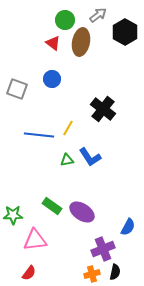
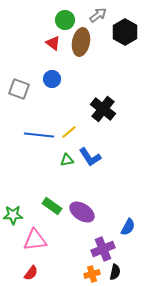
gray square: moved 2 px right
yellow line: moved 1 px right, 4 px down; rotated 21 degrees clockwise
red semicircle: moved 2 px right
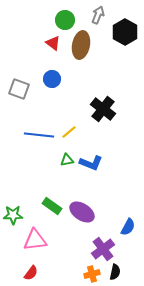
gray arrow: rotated 30 degrees counterclockwise
brown ellipse: moved 3 px down
blue L-shape: moved 1 px right, 6 px down; rotated 35 degrees counterclockwise
purple cross: rotated 15 degrees counterclockwise
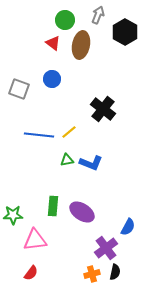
green rectangle: moved 1 px right; rotated 60 degrees clockwise
purple cross: moved 3 px right, 1 px up
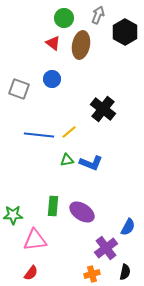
green circle: moved 1 px left, 2 px up
black semicircle: moved 10 px right
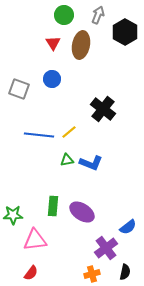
green circle: moved 3 px up
red triangle: rotated 21 degrees clockwise
blue semicircle: rotated 24 degrees clockwise
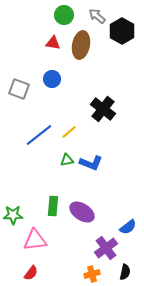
gray arrow: moved 1 px left, 1 px down; rotated 72 degrees counterclockwise
black hexagon: moved 3 px left, 1 px up
red triangle: rotated 49 degrees counterclockwise
blue line: rotated 44 degrees counterclockwise
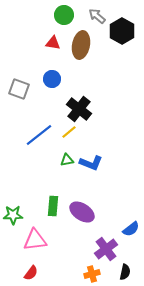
black cross: moved 24 px left
blue semicircle: moved 3 px right, 2 px down
purple cross: moved 1 px down
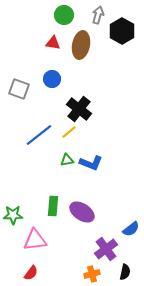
gray arrow: moved 1 px right, 1 px up; rotated 66 degrees clockwise
